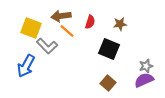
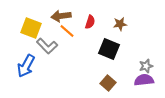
purple semicircle: rotated 18 degrees clockwise
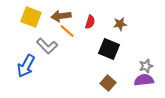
yellow square: moved 11 px up
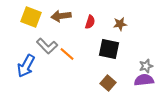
orange line: moved 23 px down
black square: rotated 10 degrees counterclockwise
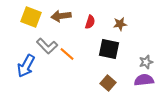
gray star: moved 4 px up
